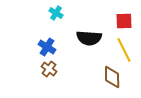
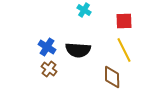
cyan cross: moved 28 px right, 3 px up
black semicircle: moved 11 px left, 12 px down
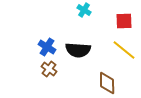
yellow line: rotated 25 degrees counterclockwise
brown diamond: moved 5 px left, 6 px down
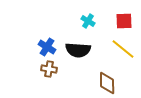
cyan cross: moved 4 px right, 11 px down
yellow line: moved 1 px left, 1 px up
brown cross: rotated 28 degrees counterclockwise
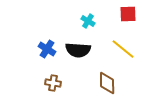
red square: moved 4 px right, 7 px up
blue cross: moved 2 px down
brown cross: moved 4 px right, 14 px down
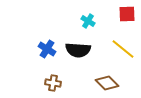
red square: moved 1 px left
brown diamond: rotated 45 degrees counterclockwise
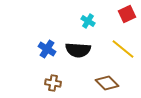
red square: rotated 24 degrees counterclockwise
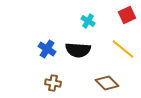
red square: moved 1 px down
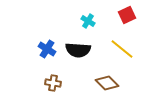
yellow line: moved 1 px left
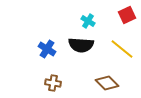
black semicircle: moved 3 px right, 5 px up
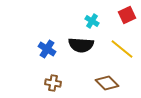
cyan cross: moved 4 px right
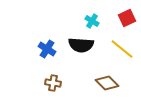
red square: moved 3 px down
